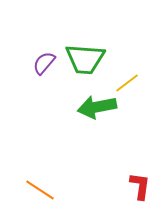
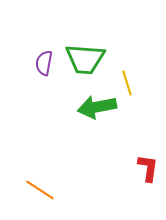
purple semicircle: rotated 30 degrees counterclockwise
yellow line: rotated 70 degrees counterclockwise
red L-shape: moved 8 px right, 18 px up
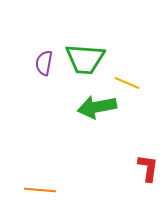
yellow line: rotated 50 degrees counterclockwise
orange line: rotated 28 degrees counterclockwise
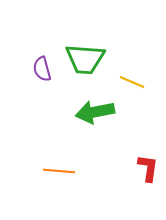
purple semicircle: moved 2 px left, 6 px down; rotated 25 degrees counterclockwise
yellow line: moved 5 px right, 1 px up
green arrow: moved 2 px left, 5 px down
orange line: moved 19 px right, 19 px up
